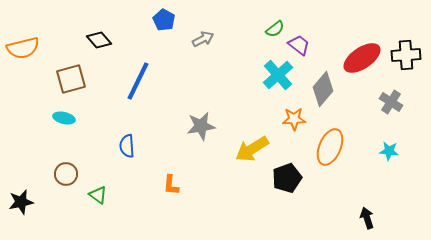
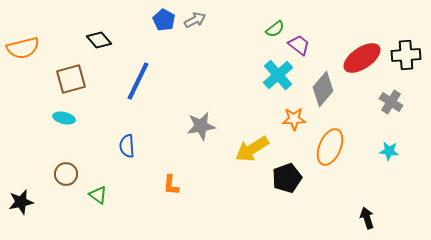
gray arrow: moved 8 px left, 19 px up
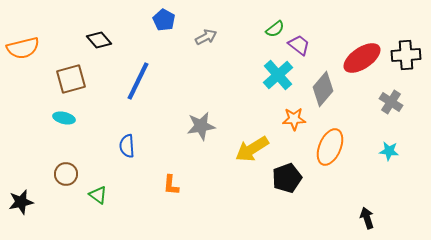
gray arrow: moved 11 px right, 17 px down
